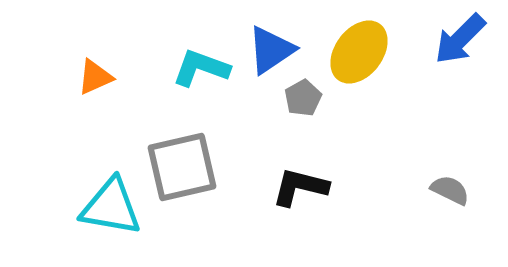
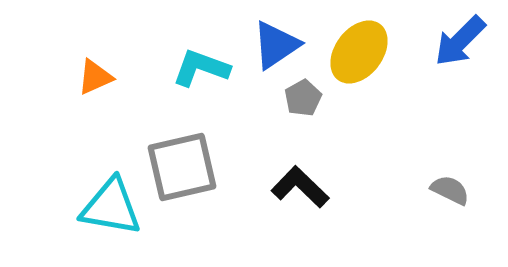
blue arrow: moved 2 px down
blue triangle: moved 5 px right, 5 px up
black L-shape: rotated 30 degrees clockwise
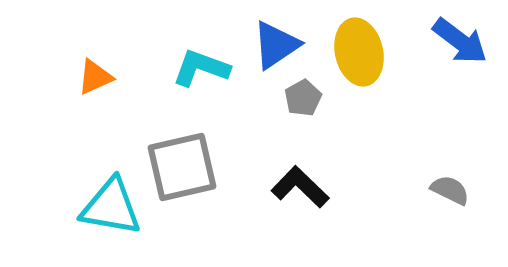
blue arrow: rotated 98 degrees counterclockwise
yellow ellipse: rotated 50 degrees counterclockwise
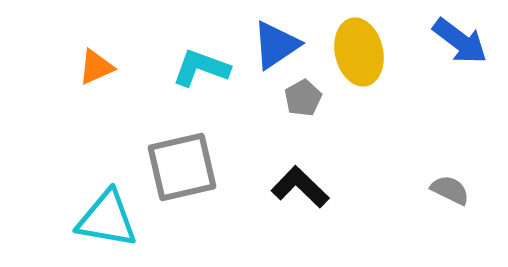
orange triangle: moved 1 px right, 10 px up
cyan triangle: moved 4 px left, 12 px down
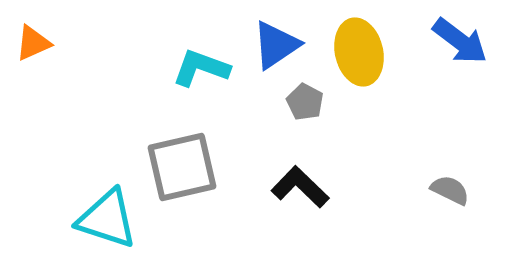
orange triangle: moved 63 px left, 24 px up
gray pentagon: moved 2 px right, 4 px down; rotated 15 degrees counterclockwise
cyan triangle: rotated 8 degrees clockwise
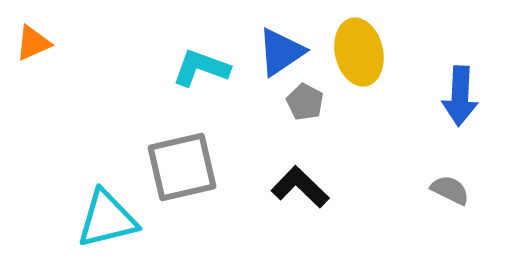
blue arrow: moved 55 px down; rotated 56 degrees clockwise
blue triangle: moved 5 px right, 7 px down
cyan triangle: rotated 32 degrees counterclockwise
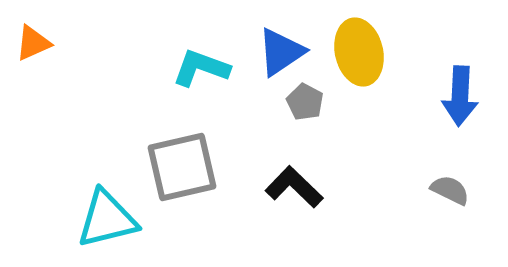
black L-shape: moved 6 px left
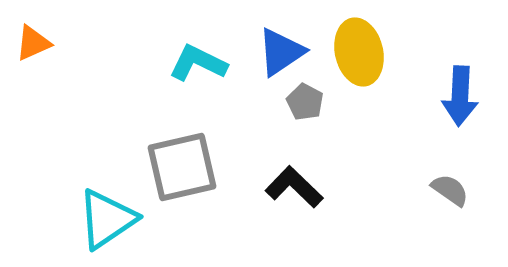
cyan L-shape: moved 3 px left, 5 px up; rotated 6 degrees clockwise
gray semicircle: rotated 9 degrees clockwise
cyan triangle: rotated 20 degrees counterclockwise
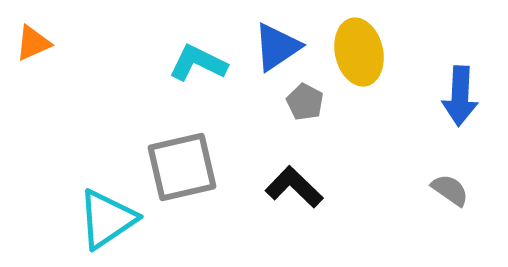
blue triangle: moved 4 px left, 5 px up
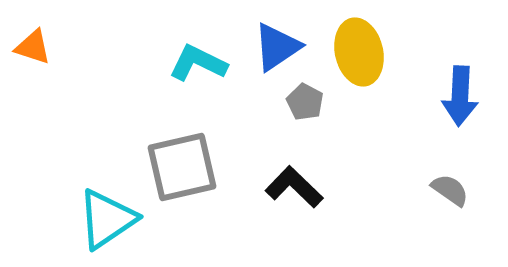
orange triangle: moved 4 px down; rotated 42 degrees clockwise
